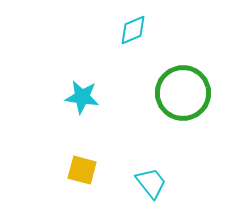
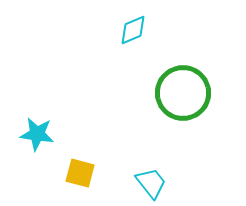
cyan star: moved 45 px left, 37 px down
yellow square: moved 2 px left, 3 px down
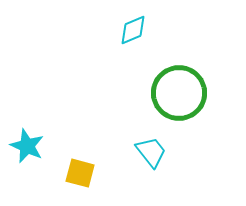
green circle: moved 4 px left
cyan star: moved 10 px left, 12 px down; rotated 16 degrees clockwise
cyan trapezoid: moved 31 px up
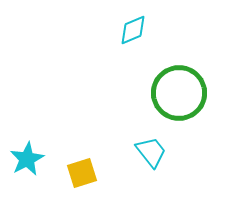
cyan star: moved 13 px down; rotated 20 degrees clockwise
yellow square: moved 2 px right; rotated 32 degrees counterclockwise
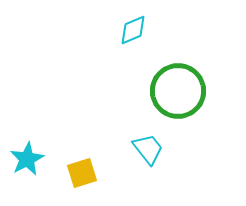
green circle: moved 1 px left, 2 px up
cyan trapezoid: moved 3 px left, 3 px up
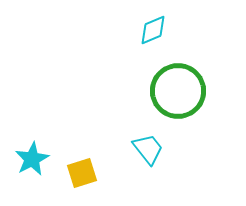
cyan diamond: moved 20 px right
cyan star: moved 5 px right
